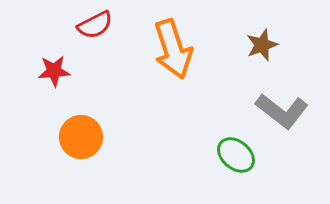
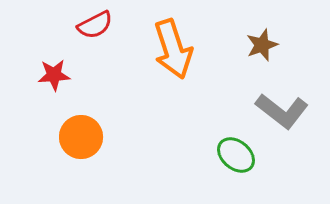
red star: moved 4 px down
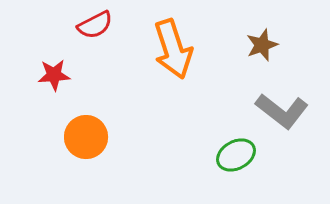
orange circle: moved 5 px right
green ellipse: rotated 69 degrees counterclockwise
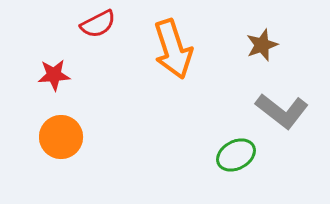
red semicircle: moved 3 px right, 1 px up
orange circle: moved 25 px left
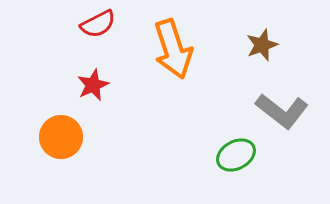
red star: moved 39 px right, 10 px down; rotated 20 degrees counterclockwise
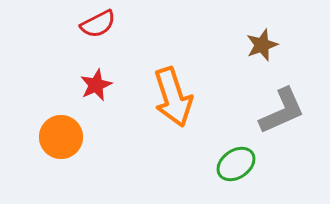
orange arrow: moved 48 px down
red star: moved 3 px right
gray L-shape: rotated 62 degrees counterclockwise
green ellipse: moved 9 px down; rotated 6 degrees counterclockwise
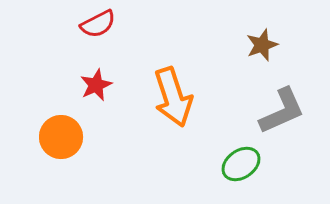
green ellipse: moved 5 px right
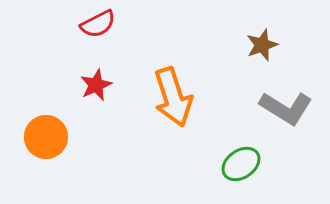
gray L-shape: moved 4 px right, 3 px up; rotated 56 degrees clockwise
orange circle: moved 15 px left
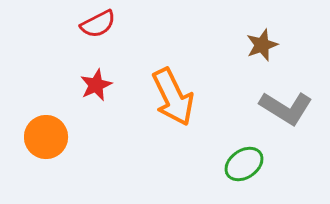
orange arrow: rotated 8 degrees counterclockwise
green ellipse: moved 3 px right
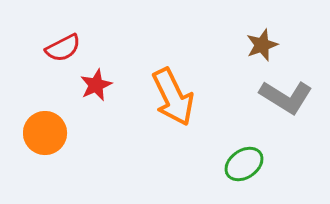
red semicircle: moved 35 px left, 24 px down
gray L-shape: moved 11 px up
orange circle: moved 1 px left, 4 px up
